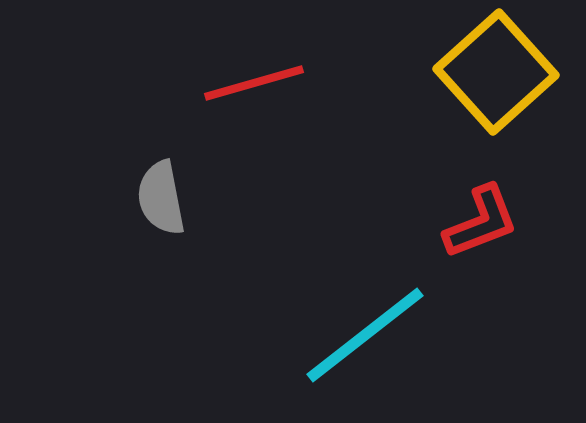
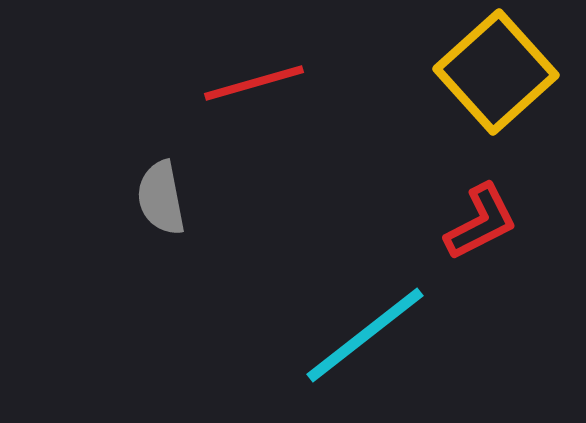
red L-shape: rotated 6 degrees counterclockwise
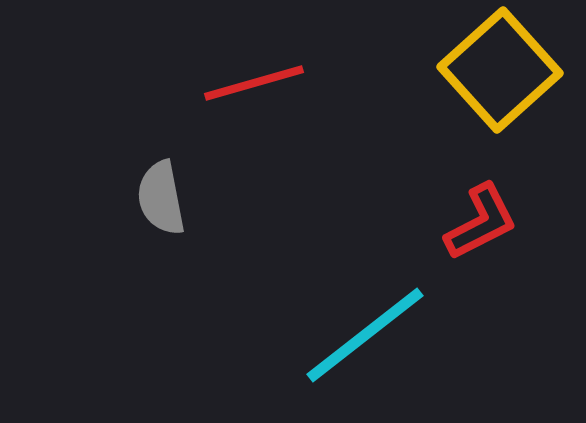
yellow square: moved 4 px right, 2 px up
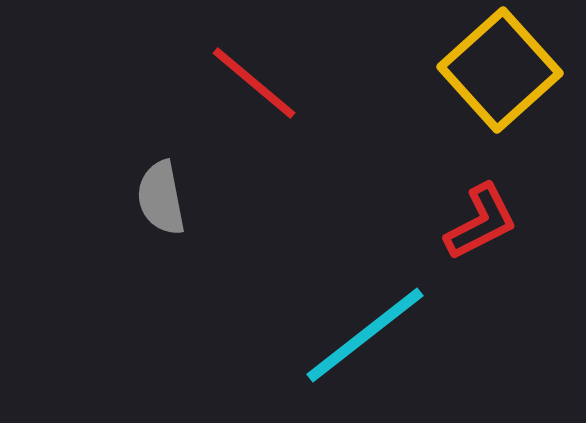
red line: rotated 56 degrees clockwise
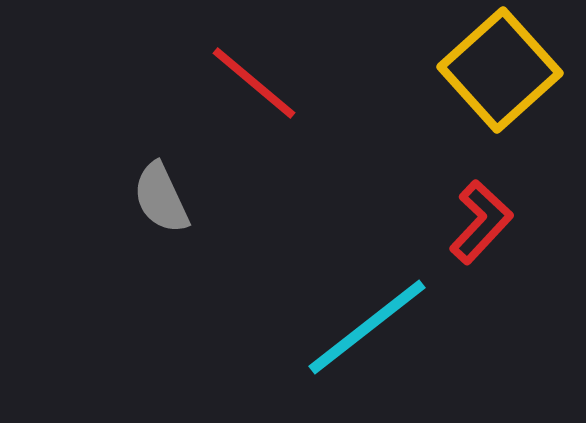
gray semicircle: rotated 14 degrees counterclockwise
red L-shape: rotated 20 degrees counterclockwise
cyan line: moved 2 px right, 8 px up
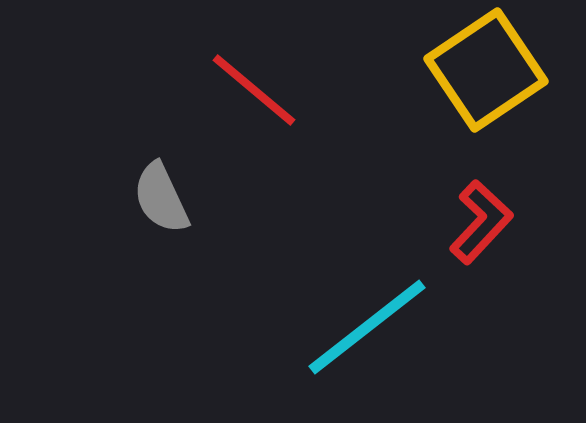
yellow square: moved 14 px left; rotated 8 degrees clockwise
red line: moved 7 px down
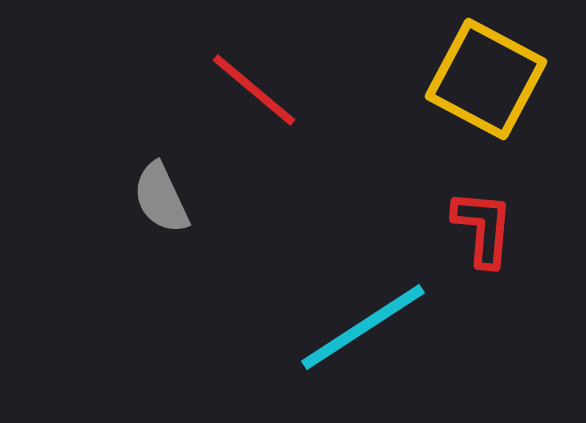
yellow square: moved 9 px down; rotated 28 degrees counterclockwise
red L-shape: moved 2 px right, 6 px down; rotated 38 degrees counterclockwise
cyan line: moved 4 px left; rotated 5 degrees clockwise
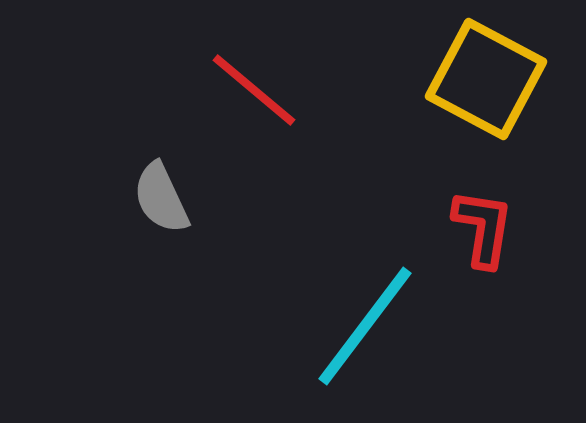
red L-shape: rotated 4 degrees clockwise
cyan line: moved 2 px right, 1 px up; rotated 20 degrees counterclockwise
